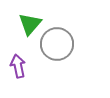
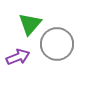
purple arrow: moved 9 px up; rotated 80 degrees clockwise
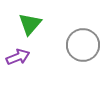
gray circle: moved 26 px right, 1 px down
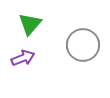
purple arrow: moved 5 px right, 1 px down
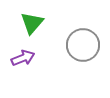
green triangle: moved 2 px right, 1 px up
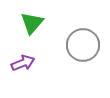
purple arrow: moved 5 px down
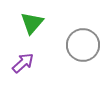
purple arrow: rotated 20 degrees counterclockwise
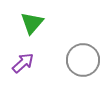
gray circle: moved 15 px down
